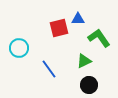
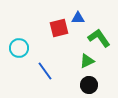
blue triangle: moved 1 px up
green triangle: moved 3 px right
blue line: moved 4 px left, 2 px down
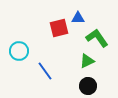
green L-shape: moved 2 px left
cyan circle: moved 3 px down
black circle: moved 1 px left, 1 px down
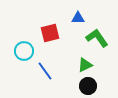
red square: moved 9 px left, 5 px down
cyan circle: moved 5 px right
green triangle: moved 2 px left, 4 px down
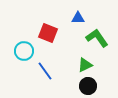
red square: moved 2 px left; rotated 36 degrees clockwise
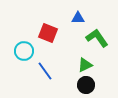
black circle: moved 2 px left, 1 px up
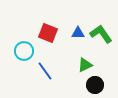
blue triangle: moved 15 px down
green L-shape: moved 4 px right, 4 px up
black circle: moved 9 px right
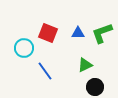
green L-shape: moved 1 px right, 1 px up; rotated 75 degrees counterclockwise
cyan circle: moved 3 px up
black circle: moved 2 px down
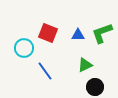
blue triangle: moved 2 px down
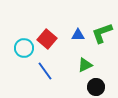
red square: moved 1 px left, 6 px down; rotated 18 degrees clockwise
black circle: moved 1 px right
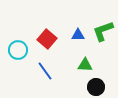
green L-shape: moved 1 px right, 2 px up
cyan circle: moved 6 px left, 2 px down
green triangle: rotated 28 degrees clockwise
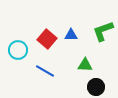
blue triangle: moved 7 px left
blue line: rotated 24 degrees counterclockwise
